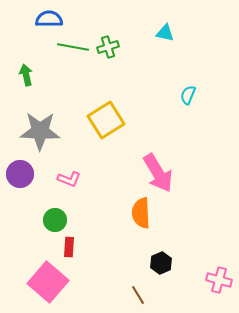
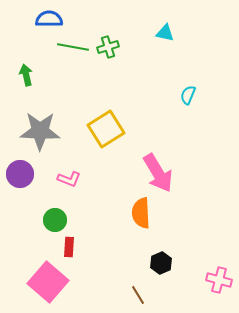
yellow square: moved 9 px down
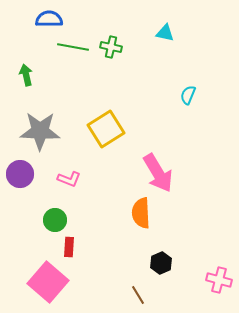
green cross: moved 3 px right; rotated 30 degrees clockwise
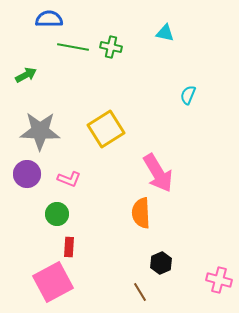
green arrow: rotated 75 degrees clockwise
purple circle: moved 7 px right
green circle: moved 2 px right, 6 px up
pink square: moved 5 px right; rotated 21 degrees clockwise
brown line: moved 2 px right, 3 px up
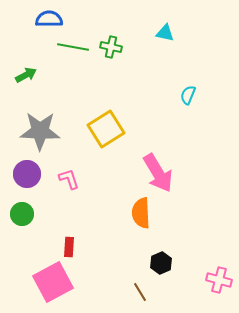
pink L-shape: rotated 130 degrees counterclockwise
green circle: moved 35 px left
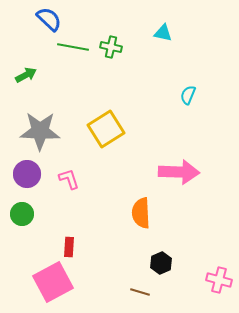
blue semicircle: rotated 44 degrees clockwise
cyan triangle: moved 2 px left
pink arrow: moved 21 px right, 1 px up; rotated 57 degrees counterclockwise
brown line: rotated 42 degrees counterclockwise
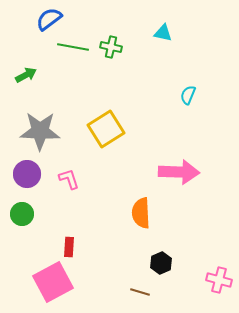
blue semicircle: rotated 80 degrees counterclockwise
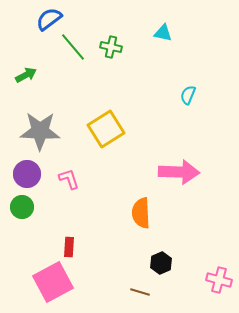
green line: rotated 40 degrees clockwise
green circle: moved 7 px up
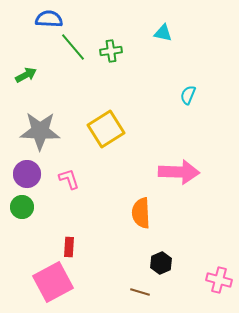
blue semicircle: rotated 40 degrees clockwise
green cross: moved 4 px down; rotated 20 degrees counterclockwise
